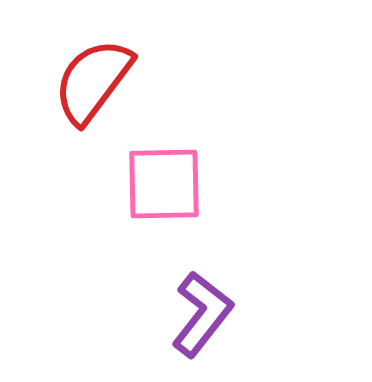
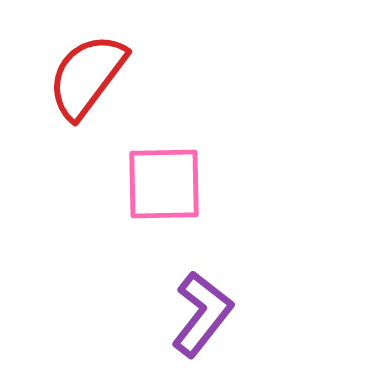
red semicircle: moved 6 px left, 5 px up
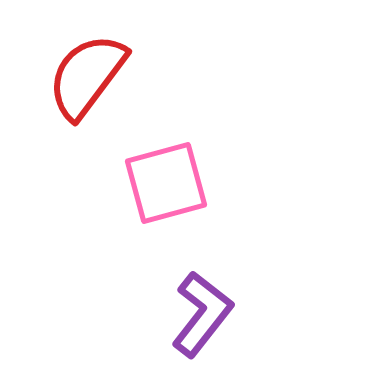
pink square: moved 2 px right, 1 px up; rotated 14 degrees counterclockwise
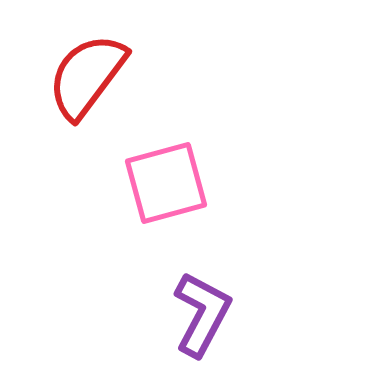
purple L-shape: rotated 10 degrees counterclockwise
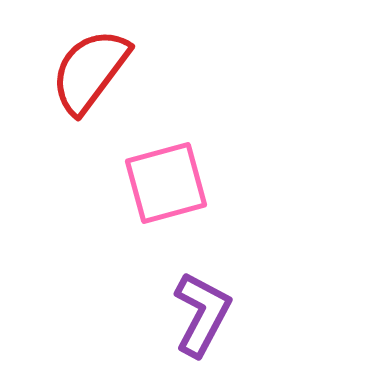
red semicircle: moved 3 px right, 5 px up
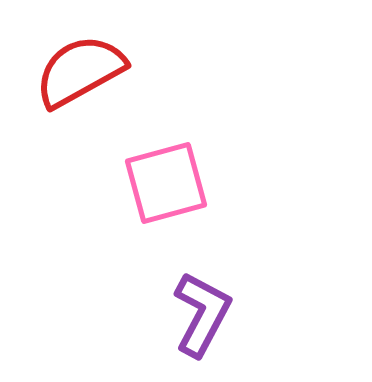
red semicircle: moved 10 px left; rotated 24 degrees clockwise
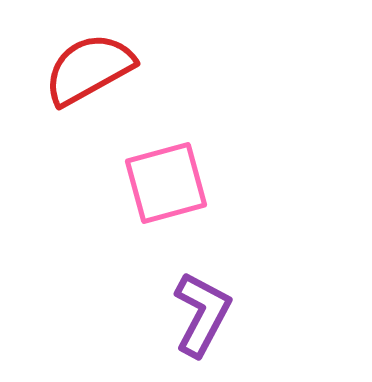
red semicircle: moved 9 px right, 2 px up
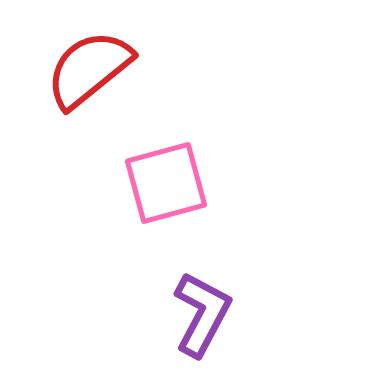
red semicircle: rotated 10 degrees counterclockwise
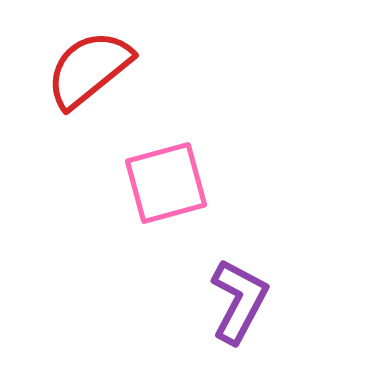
purple L-shape: moved 37 px right, 13 px up
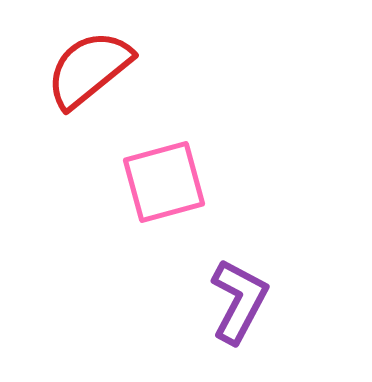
pink square: moved 2 px left, 1 px up
